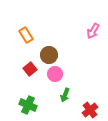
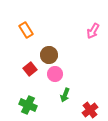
orange rectangle: moved 5 px up
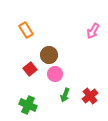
red cross: moved 14 px up
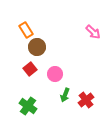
pink arrow: moved 1 px down; rotated 77 degrees counterclockwise
brown circle: moved 12 px left, 8 px up
red cross: moved 4 px left, 4 px down
green cross: moved 1 px down; rotated 12 degrees clockwise
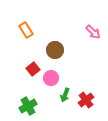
brown circle: moved 18 px right, 3 px down
red square: moved 3 px right
pink circle: moved 4 px left, 4 px down
green cross: rotated 24 degrees clockwise
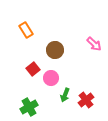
pink arrow: moved 1 px right, 12 px down
green cross: moved 1 px right, 1 px down
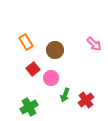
orange rectangle: moved 12 px down
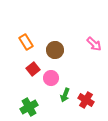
red cross: rotated 21 degrees counterclockwise
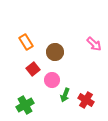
brown circle: moved 2 px down
pink circle: moved 1 px right, 2 px down
green cross: moved 4 px left, 2 px up
